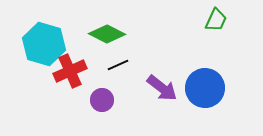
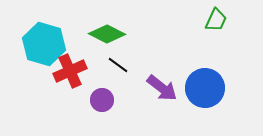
black line: rotated 60 degrees clockwise
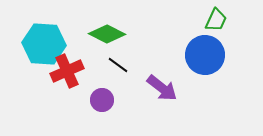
cyan hexagon: rotated 12 degrees counterclockwise
red cross: moved 3 px left
blue circle: moved 33 px up
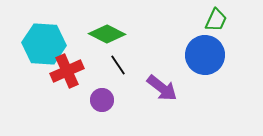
black line: rotated 20 degrees clockwise
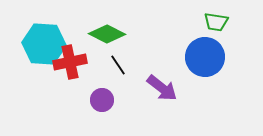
green trapezoid: moved 2 px down; rotated 75 degrees clockwise
blue circle: moved 2 px down
red cross: moved 3 px right, 9 px up; rotated 12 degrees clockwise
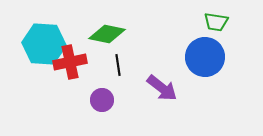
green diamond: rotated 15 degrees counterclockwise
black line: rotated 25 degrees clockwise
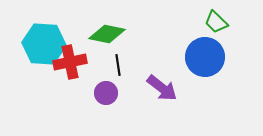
green trapezoid: rotated 35 degrees clockwise
purple circle: moved 4 px right, 7 px up
